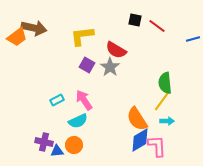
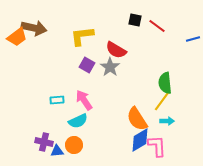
cyan rectangle: rotated 24 degrees clockwise
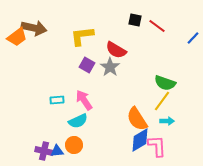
blue line: moved 1 px up; rotated 32 degrees counterclockwise
green semicircle: rotated 65 degrees counterclockwise
purple cross: moved 9 px down
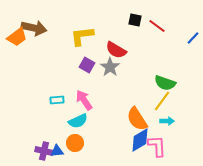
orange circle: moved 1 px right, 2 px up
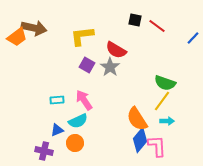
blue diamond: rotated 20 degrees counterclockwise
blue triangle: moved 21 px up; rotated 16 degrees counterclockwise
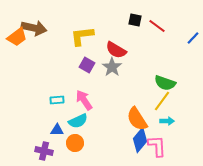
gray star: moved 2 px right
blue triangle: rotated 24 degrees clockwise
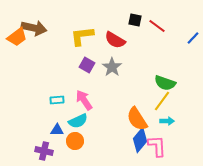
red semicircle: moved 1 px left, 10 px up
orange circle: moved 2 px up
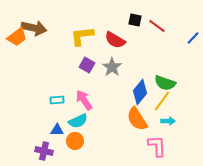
cyan arrow: moved 1 px right
blue diamond: moved 48 px up
